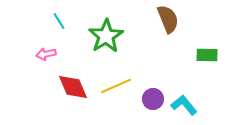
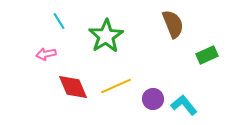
brown semicircle: moved 5 px right, 5 px down
green rectangle: rotated 25 degrees counterclockwise
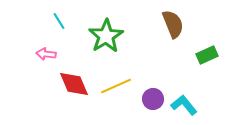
pink arrow: rotated 18 degrees clockwise
red diamond: moved 1 px right, 3 px up
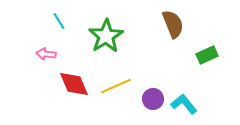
cyan L-shape: moved 1 px up
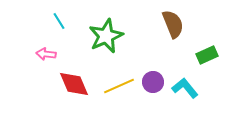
green star: rotated 8 degrees clockwise
yellow line: moved 3 px right
purple circle: moved 17 px up
cyan L-shape: moved 1 px right, 16 px up
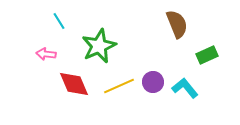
brown semicircle: moved 4 px right
green star: moved 7 px left, 10 px down
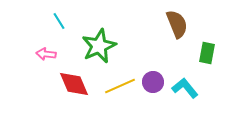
green rectangle: moved 2 px up; rotated 55 degrees counterclockwise
yellow line: moved 1 px right
